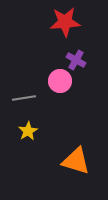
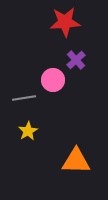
purple cross: rotated 18 degrees clockwise
pink circle: moved 7 px left, 1 px up
orange triangle: rotated 16 degrees counterclockwise
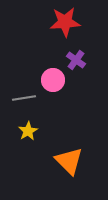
purple cross: rotated 12 degrees counterclockwise
orange triangle: moved 7 px left; rotated 44 degrees clockwise
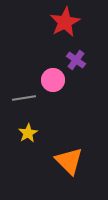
red star: rotated 24 degrees counterclockwise
yellow star: moved 2 px down
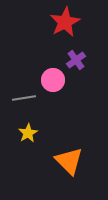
purple cross: rotated 18 degrees clockwise
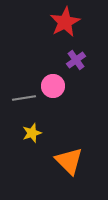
pink circle: moved 6 px down
yellow star: moved 4 px right; rotated 12 degrees clockwise
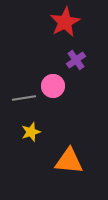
yellow star: moved 1 px left, 1 px up
orange triangle: rotated 40 degrees counterclockwise
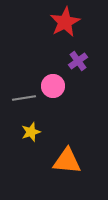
purple cross: moved 2 px right, 1 px down
orange triangle: moved 2 px left
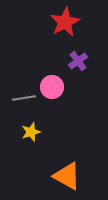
pink circle: moved 1 px left, 1 px down
orange triangle: moved 15 px down; rotated 24 degrees clockwise
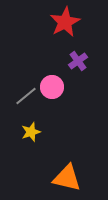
gray line: moved 2 px right, 2 px up; rotated 30 degrees counterclockwise
orange triangle: moved 2 px down; rotated 16 degrees counterclockwise
